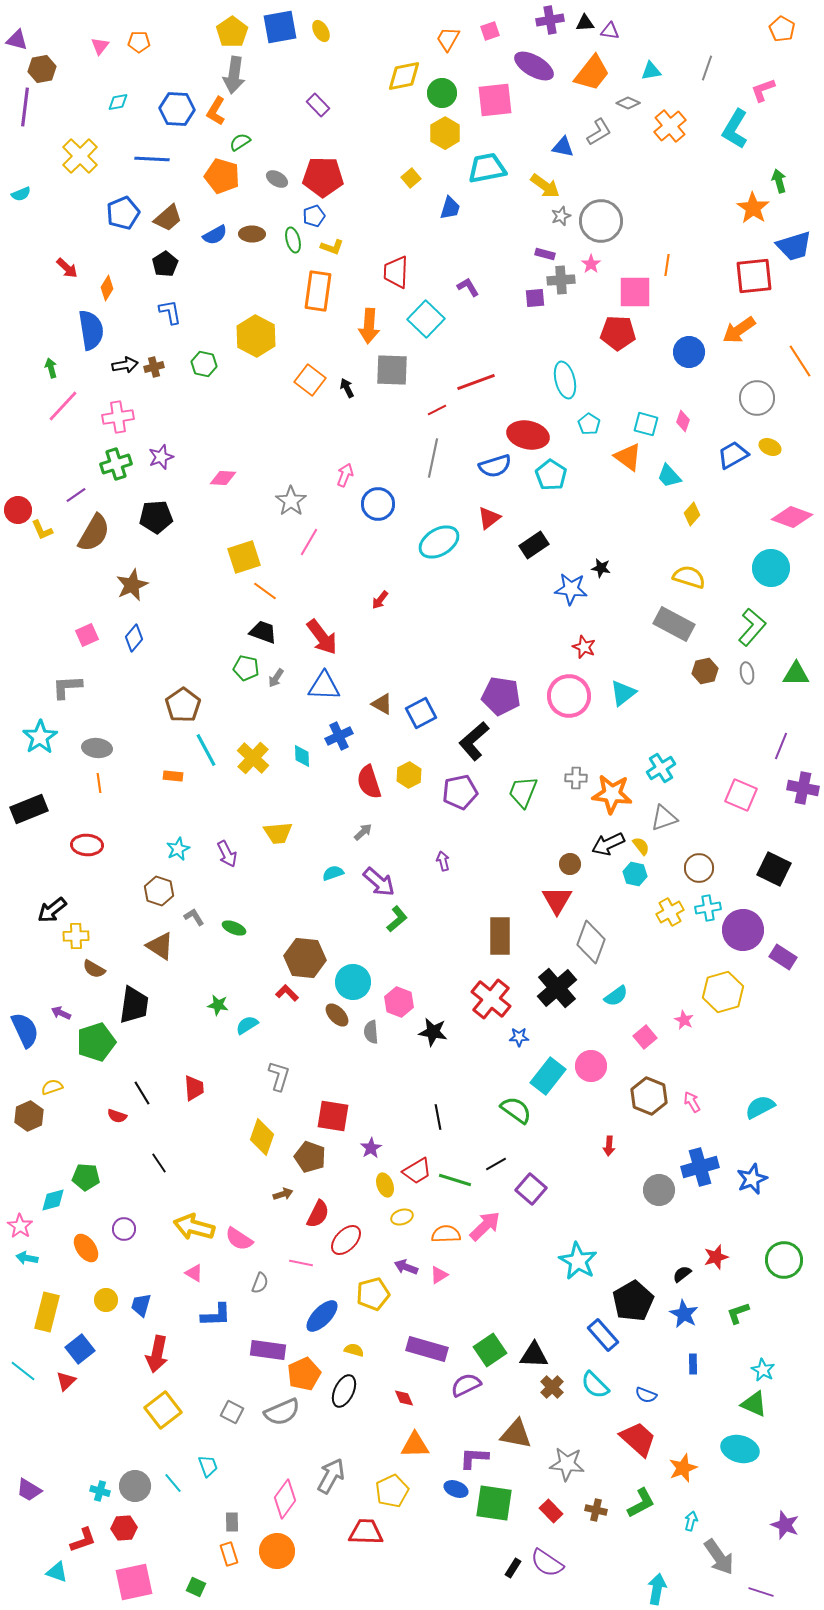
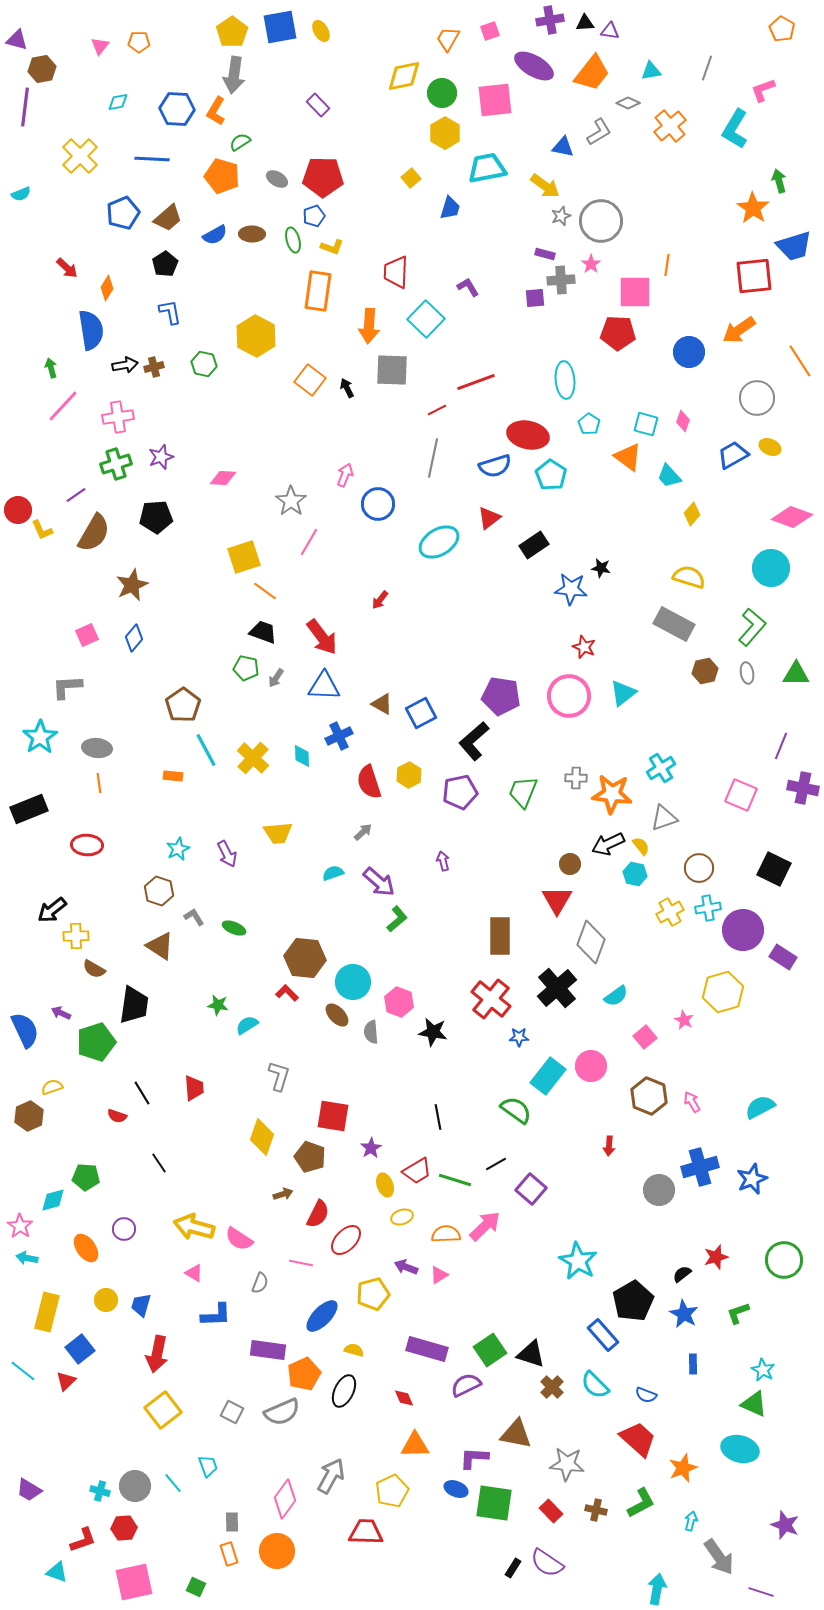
cyan ellipse at (565, 380): rotated 9 degrees clockwise
black triangle at (534, 1355): moved 3 px left, 1 px up; rotated 16 degrees clockwise
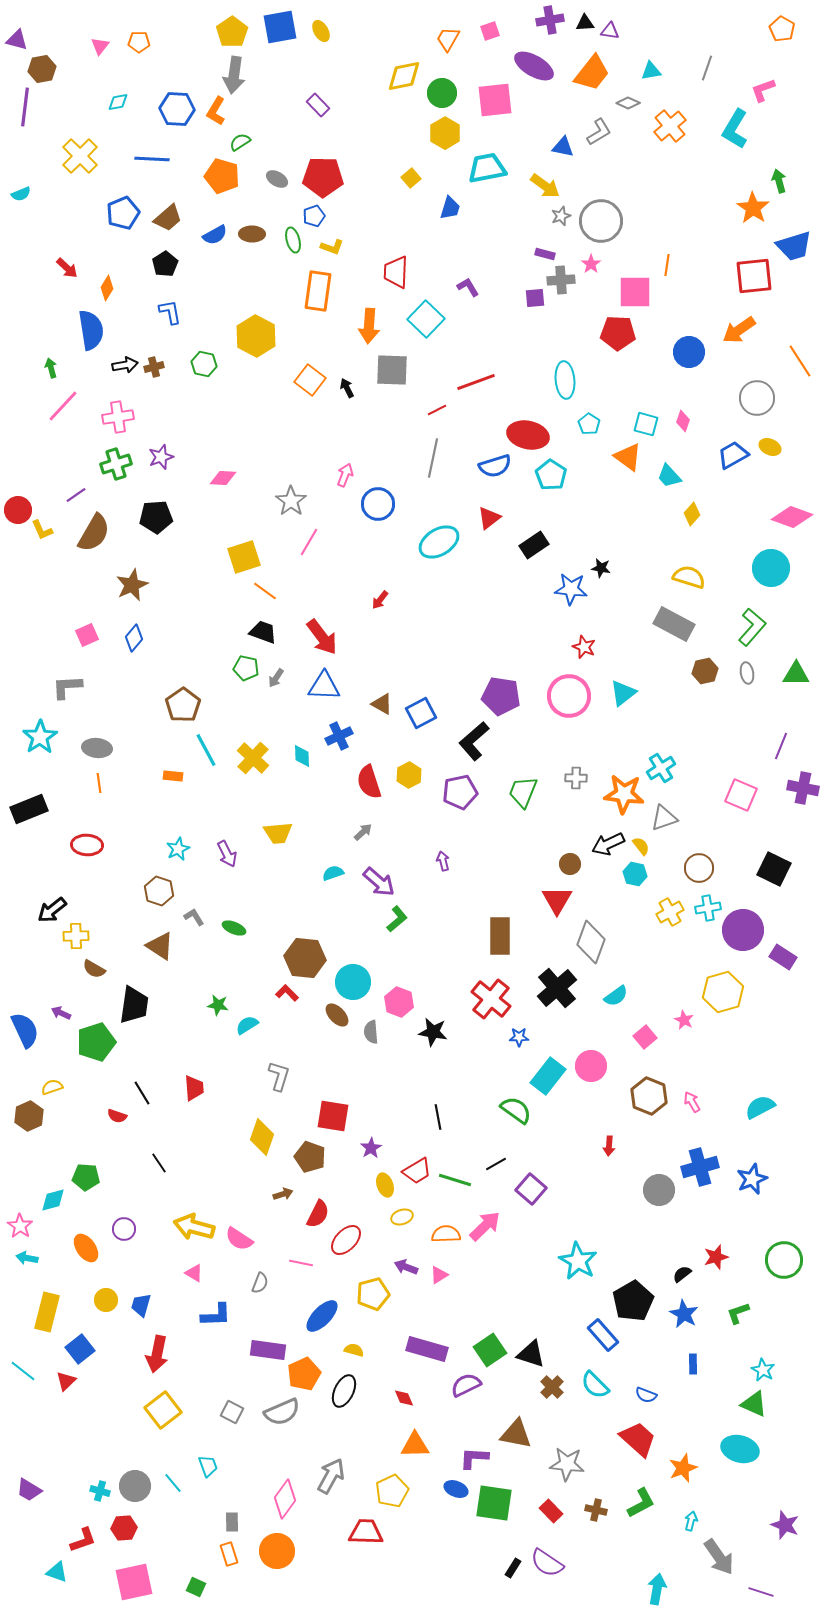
orange star at (612, 794): moved 12 px right
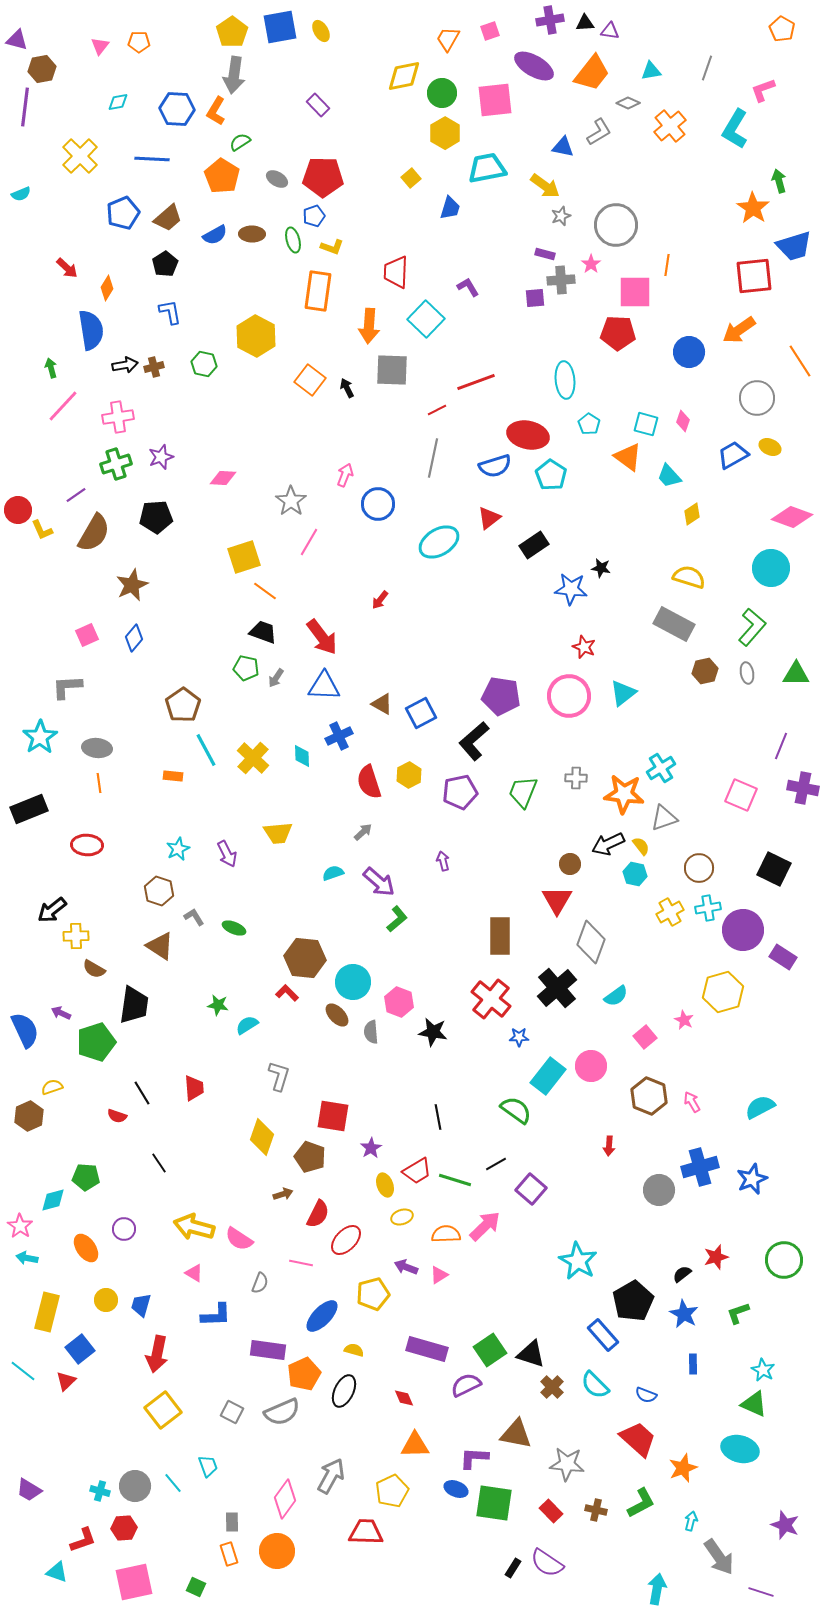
orange pentagon at (222, 176): rotated 16 degrees clockwise
gray circle at (601, 221): moved 15 px right, 4 px down
yellow diamond at (692, 514): rotated 15 degrees clockwise
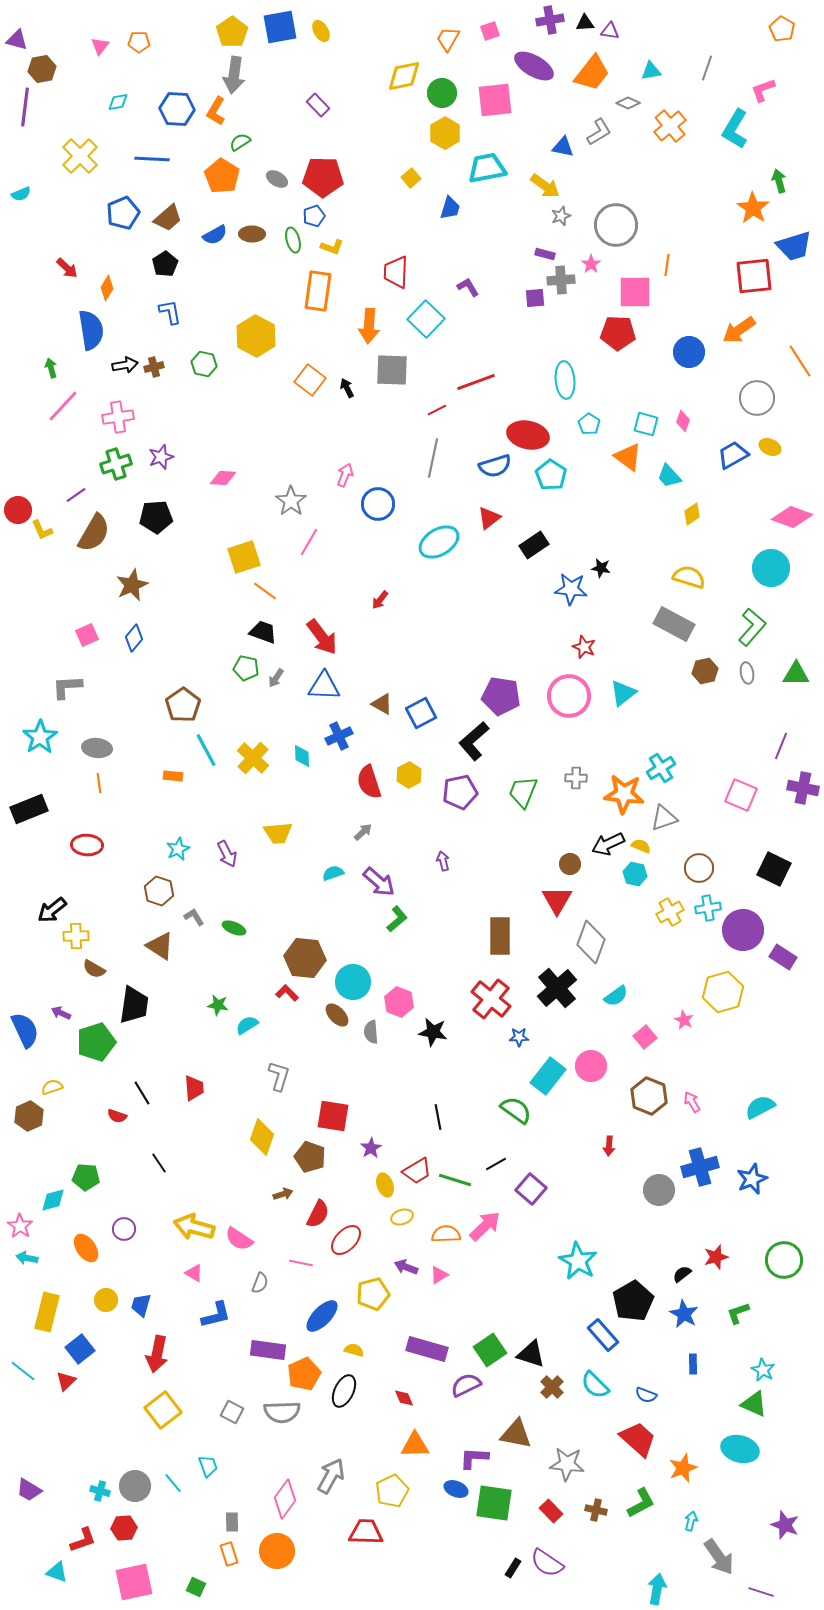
yellow semicircle at (641, 846): rotated 30 degrees counterclockwise
blue L-shape at (216, 1315): rotated 12 degrees counterclockwise
gray semicircle at (282, 1412): rotated 21 degrees clockwise
